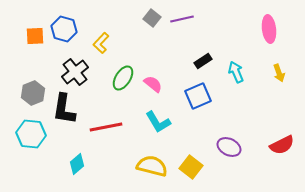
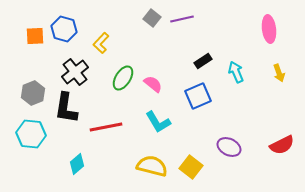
black L-shape: moved 2 px right, 1 px up
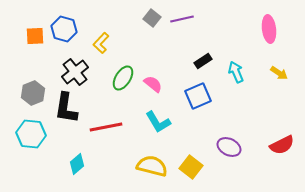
yellow arrow: rotated 36 degrees counterclockwise
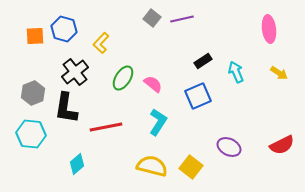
cyan L-shape: rotated 116 degrees counterclockwise
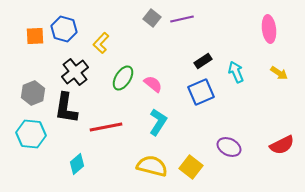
blue square: moved 3 px right, 4 px up
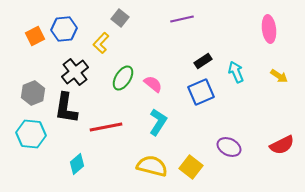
gray square: moved 32 px left
blue hexagon: rotated 20 degrees counterclockwise
orange square: rotated 24 degrees counterclockwise
yellow arrow: moved 3 px down
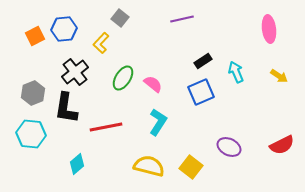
yellow semicircle: moved 3 px left
